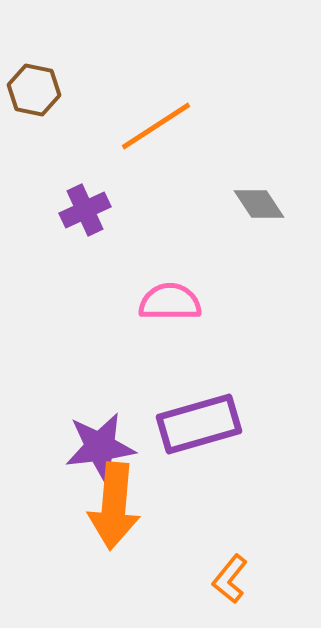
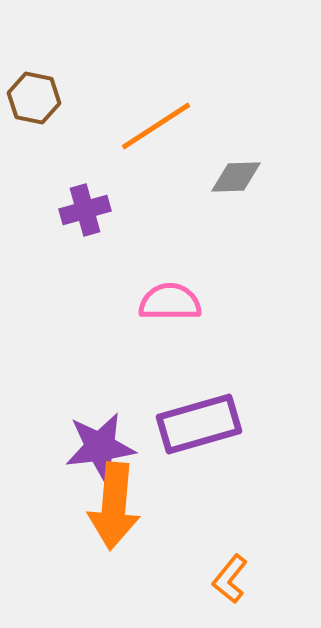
brown hexagon: moved 8 px down
gray diamond: moved 23 px left, 27 px up; rotated 58 degrees counterclockwise
purple cross: rotated 9 degrees clockwise
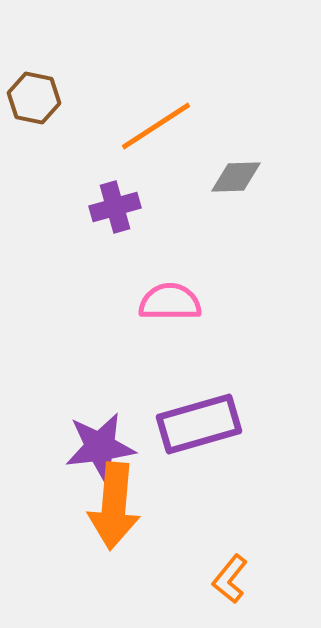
purple cross: moved 30 px right, 3 px up
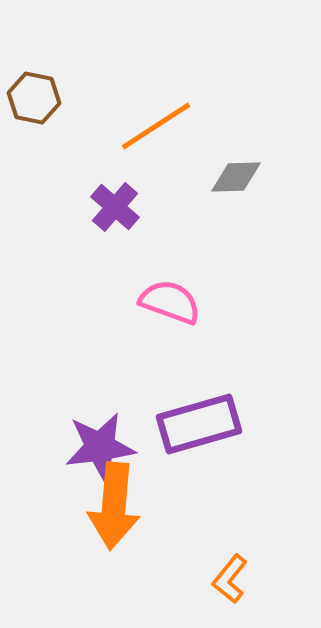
purple cross: rotated 33 degrees counterclockwise
pink semicircle: rotated 20 degrees clockwise
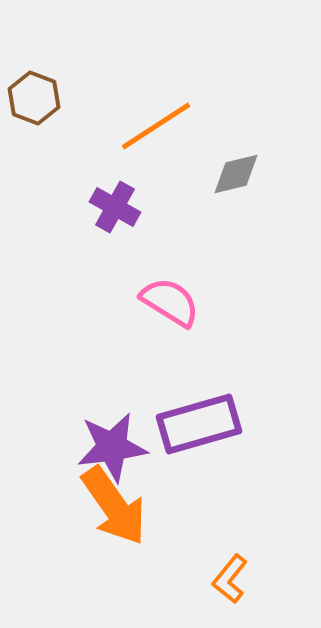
brown hexagon: rotated 9 degrees clockwise
gray diamond: moved 3 px up; rotated 12 degrees counterclockwise
purple cross: rotated 12 degrees counterclockwise
pink semicircle: rotated 12 degrees clockwise
purple star: moved 12 px right
orange arrow: rotated 40 degrees counterclockwise
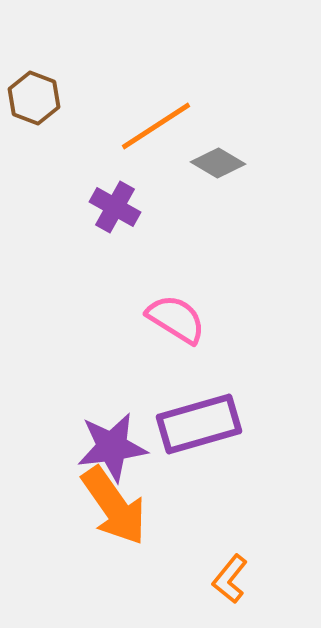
gray diamond: moved 18 px left, 11 px up; rotated 44 degrees clockwise
pink semicircle: moved 6 px right, 17 px down
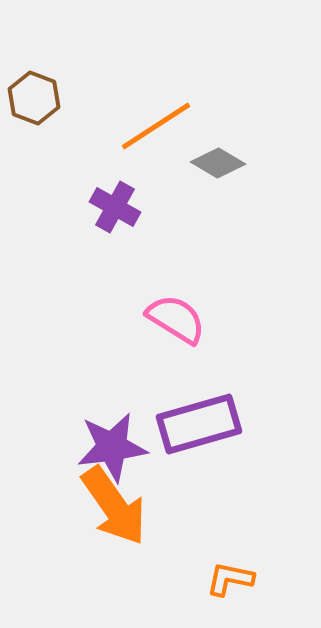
orange L-shape: rotated 63 degrees clockwise
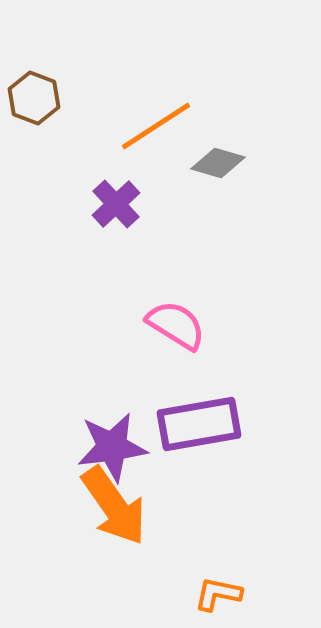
gray diamond: rotated 14 degrees counterclockwise
purple cross: moved 1 px right, 3 px up; rotated 18 degrees clockwise
pink semicircle: moved 6 px down
purple rectangle: rotated 6 degrees clockwise
orange L-shape: moved 12 px left, 15 px down
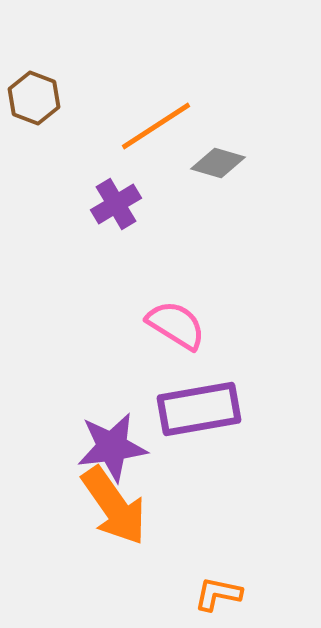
purple cross: rotated 12 degrees clockwise
purple rectangle: moved 15 px up
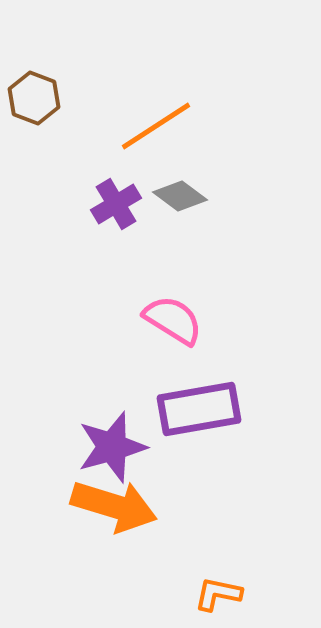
gray diamond: moved 38 px left, 33 px down; rotated 20 degrees clockwise
pink semicircle: moved 3 px left, 5 px up
purple star: rotated 8 degrees counterclockwise
orange arrow: rotated 38 degrees counterclockwise
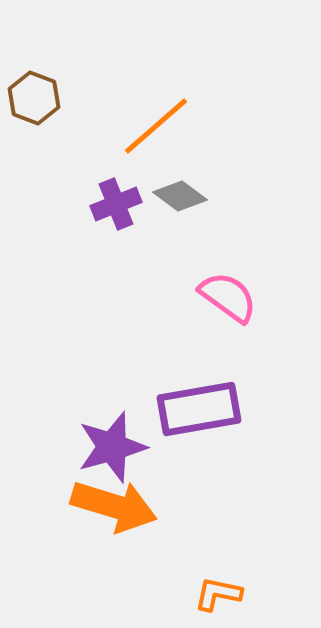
orange line: rotated 8 degrees counterclockwise
purple cross: rotated 9 degrees clockwise
pink semicircle: moved 55 px right, 23 px up; rotated 4 degrees clockwise
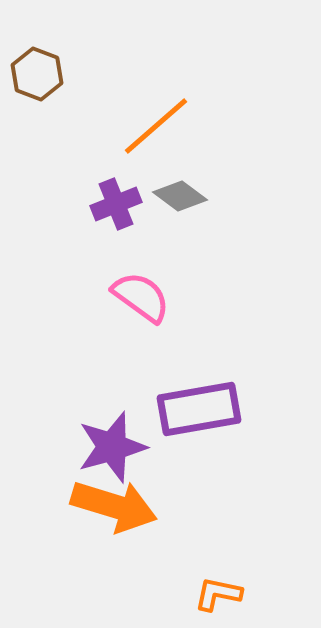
brown hexagon: moved 3 px right, 24 px up
pink semicircle: moved 87 px left
